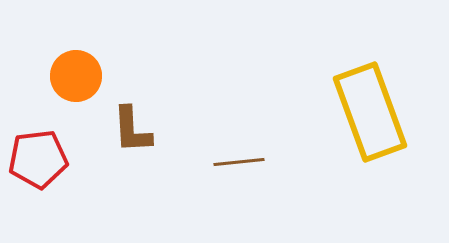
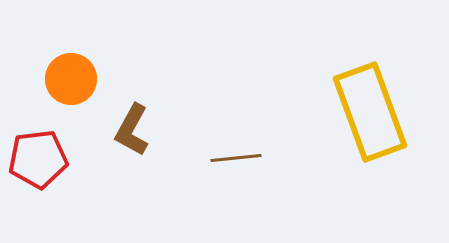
orange circle: moved 5 px left, 3 px down
brown L-shape: rotated 32 degrees clockwise
brown line: moved 3 px left, 4 px up
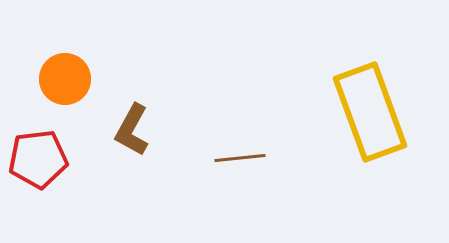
orange circle: moved 6 px left
brown line: moved 4 px right
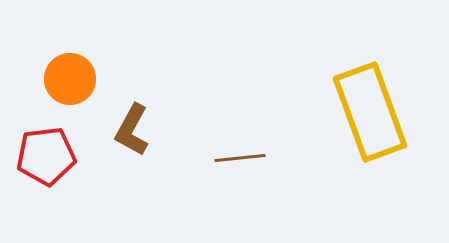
orange circle: moved 5 px right
red pentagon: moved 8 px right, 3 px up
